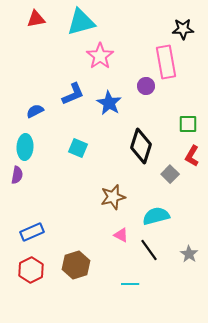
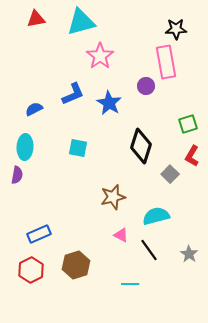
black star: moved 7 px left
blue semicircle: moved 1 px left, 2 px up
green square: rotated 18 degrees counterclockwise
cyan square: rotated 12 degrees counterclockwise
blue rectangle: moved 7 px right, 2 px down
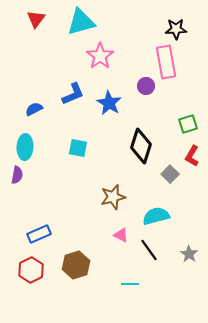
red triangle: rotated 42 degrees counterclockwise
